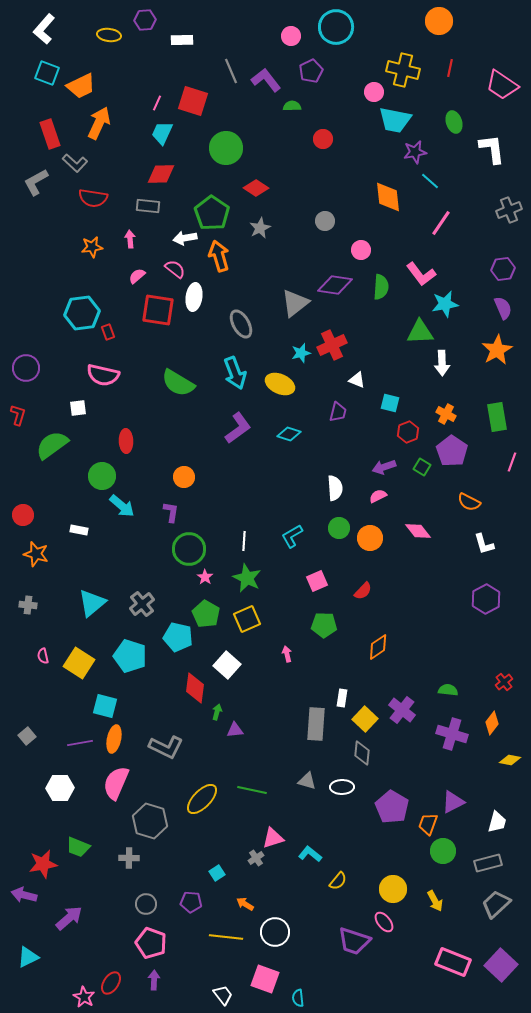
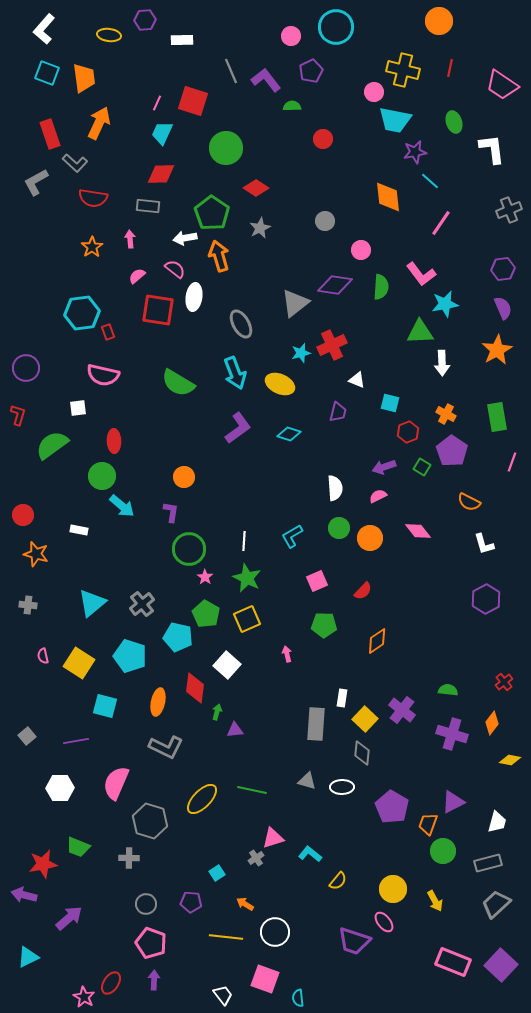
orange trapezoid at (81, 86): moved 3 px right, 8 px up; rotated 72 degrees counterclockwise
orange star at (92, 247): rotated 25 degrees counterclockwise
red ellipse at (126, 441): moved 12 px left
orange diamond at (378, 647): moved 1 px left, 6 px up
orange ellipse at (114, 739): moved 44 px right, 37 px up
purple line at (80, 743): moved 4 px left, 2 px up
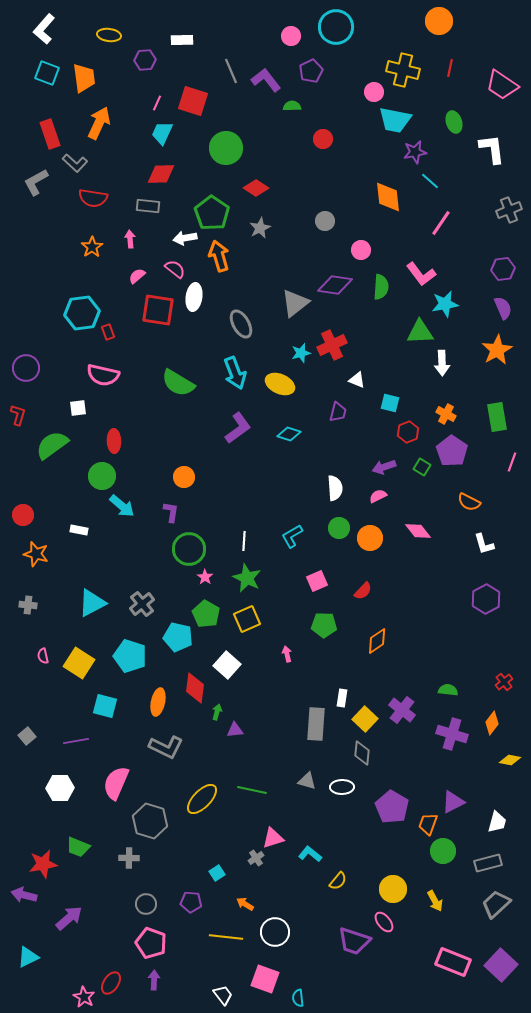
purple hexagon at (145, 20): moved 40 px down
cyan triangle at (92, 603): rotated 12 degrees clockwise
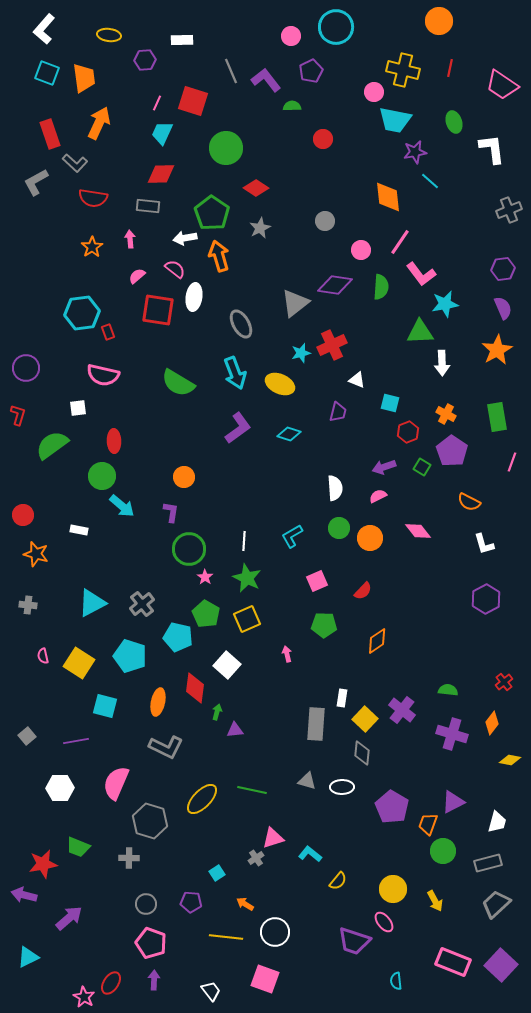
pink line at (441, 223): moved 41 px left, 19 px down
white trapezoid at (223, 995): moved 12 px left, 4 px up
cyan semicircle at (298, 998): moved 98 px right, 17 px up
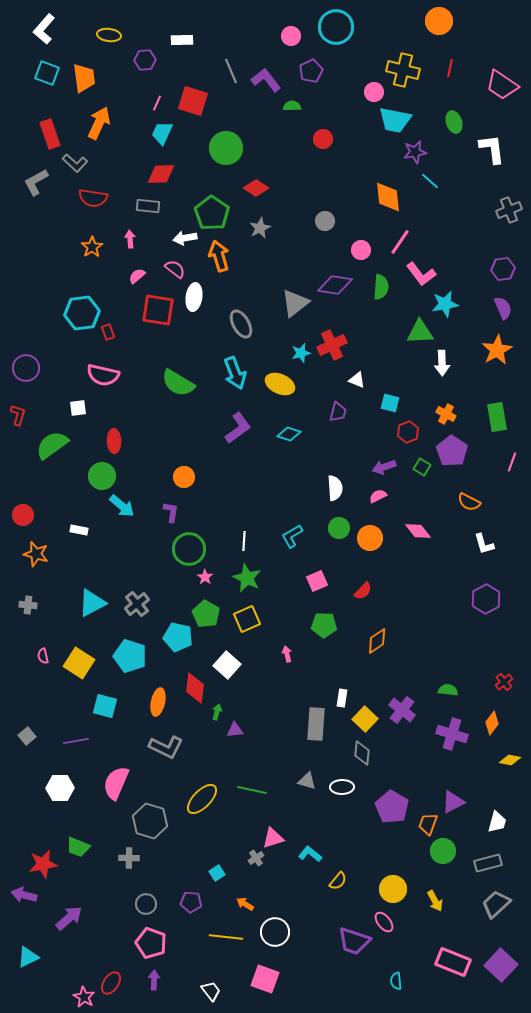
gray cross at (142, 604): moved 5 px left
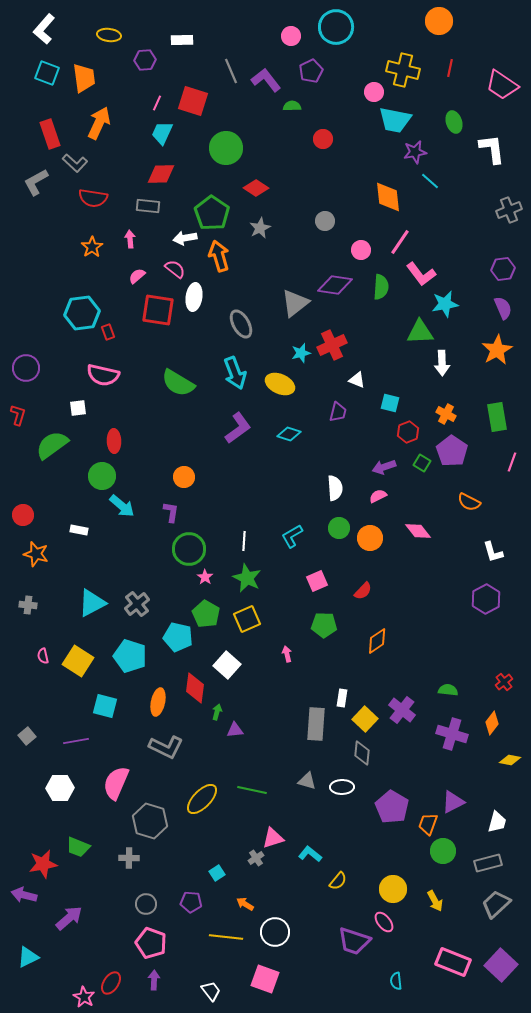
green square at (422, 467): moved 4 px up
white L-shape at (484, 544): moved 9 px right, 8 px down
yellow square at (79, 663): moved 1 px left, 2 px up
